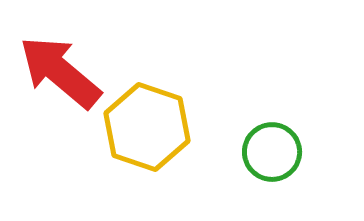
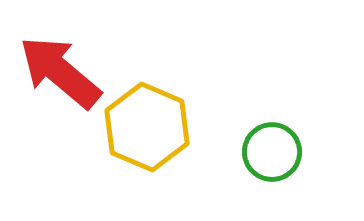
yellow hexagon: rotated 4 degrees clockwise
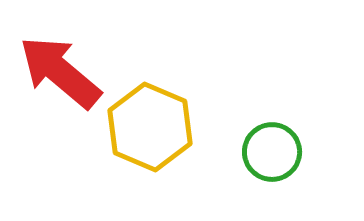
yellow hexagon: moved 3 px right
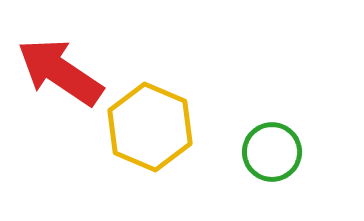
red arrow: rotated 6 degrees counterclockwise
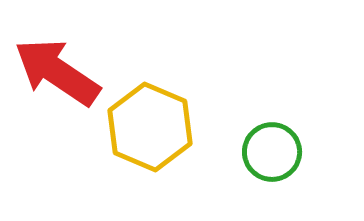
red arrow: moved 3 px left
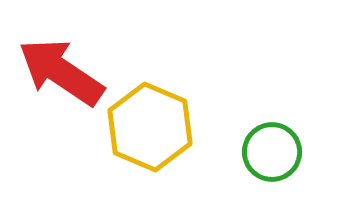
red arrow: moved 4 px right
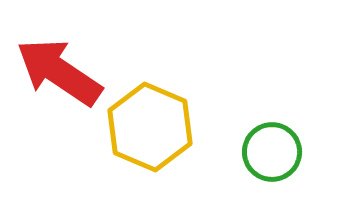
red arrow: moved 2 px left
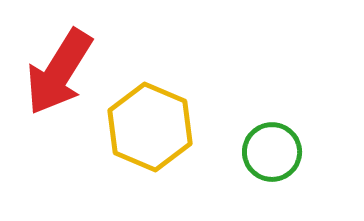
red arrow: rotated 92 degrees counterclockwise
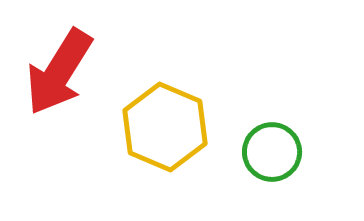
yellow hexagon: moved 15 px right
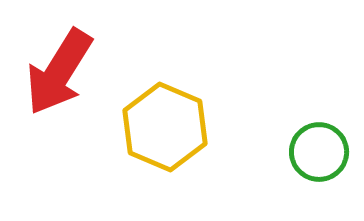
green circle: moved 47 px right
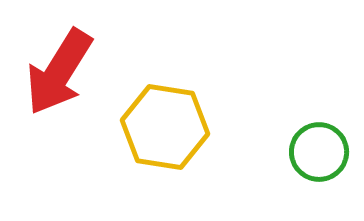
yellow hexagon: rotated 14 degrees counterclockwise
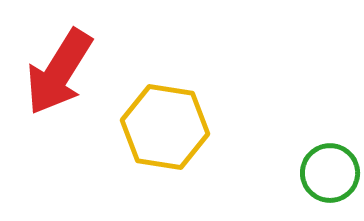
green circle: moved 11 px right, 21 px down
